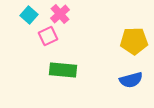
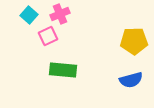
pink cross: rotated 18 degrees clockwise
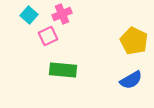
pink cross: moved 2 px right
yellow pentagon: rotated 28 degrees clockwise
blue semicircle: rotated 15 degrees counterclockwise
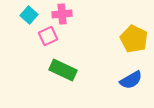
pink cross: rotated 18 degrees clockwise
yellow pentagon: moved 2 px up
green rectangle: rotated 20 degrees clockwise
